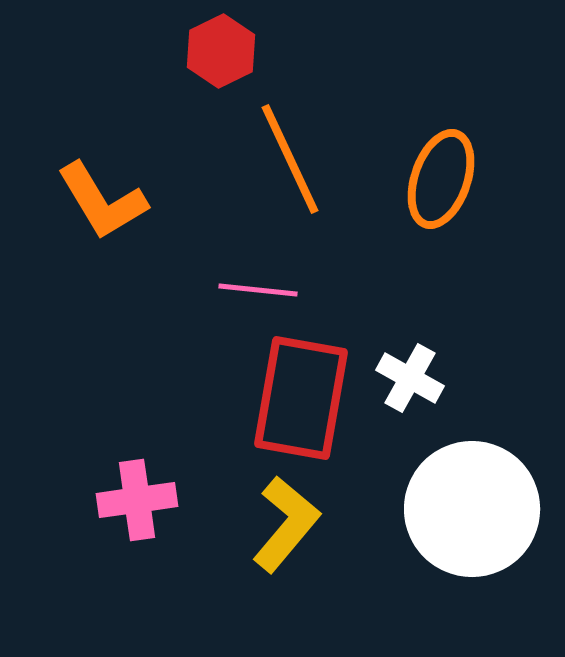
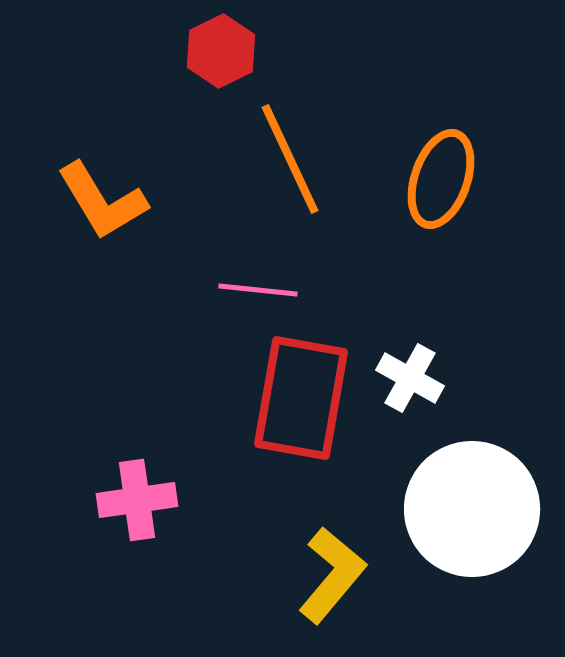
yellow L-shape: moved 46 px right, 51 px down
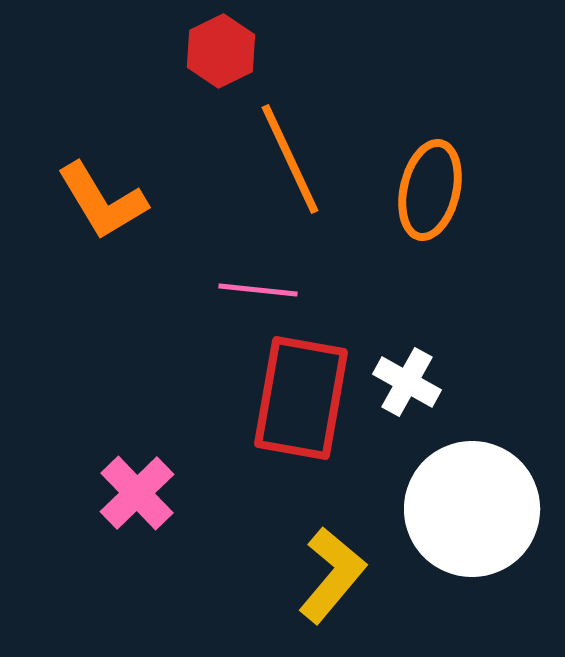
orange ellipse: moved 11 px left, 11 px down; rotated 6 degrees counterclockwise
white cross: moved 3 px left, 4 px down
pink cross: moved 7 px up; rotated 36 degrees counterclockwise
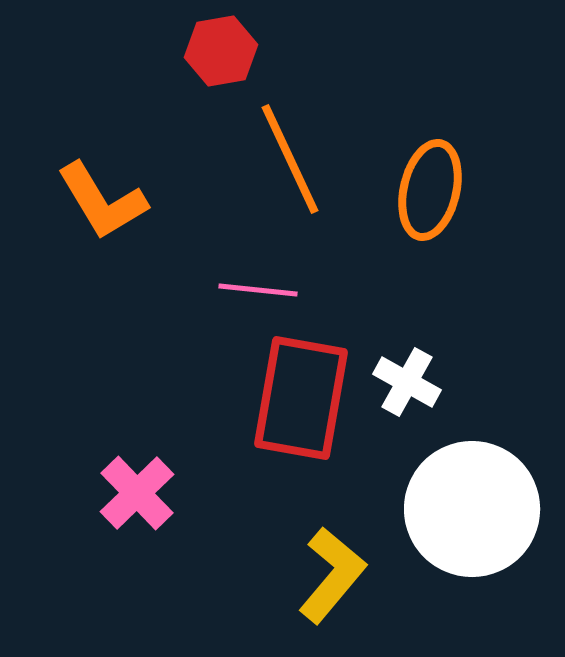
red hexagon: rotated 16 degrees clockwise
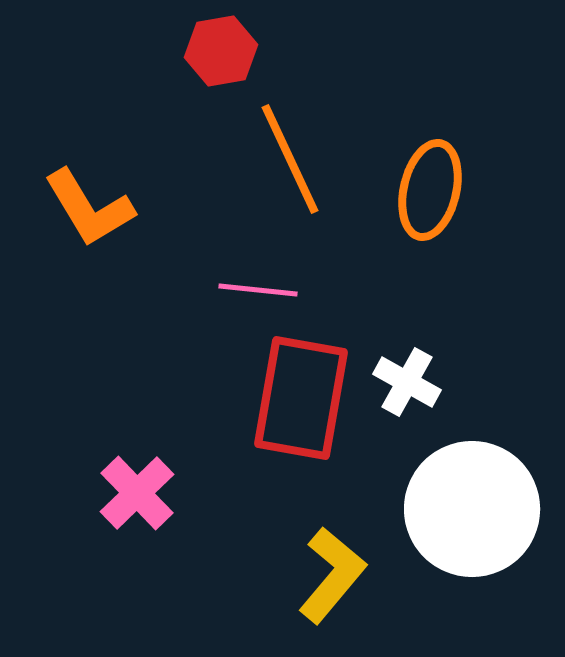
orange L-shape: moved 13 px left, 7 px down
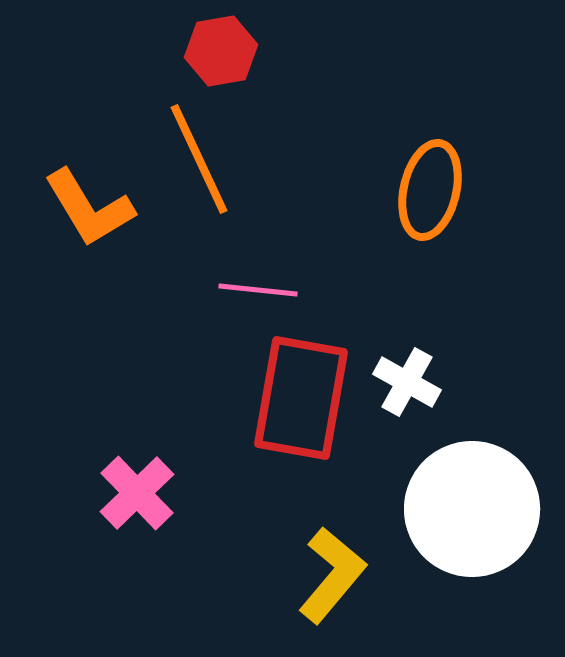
orange line: moved 91 px left
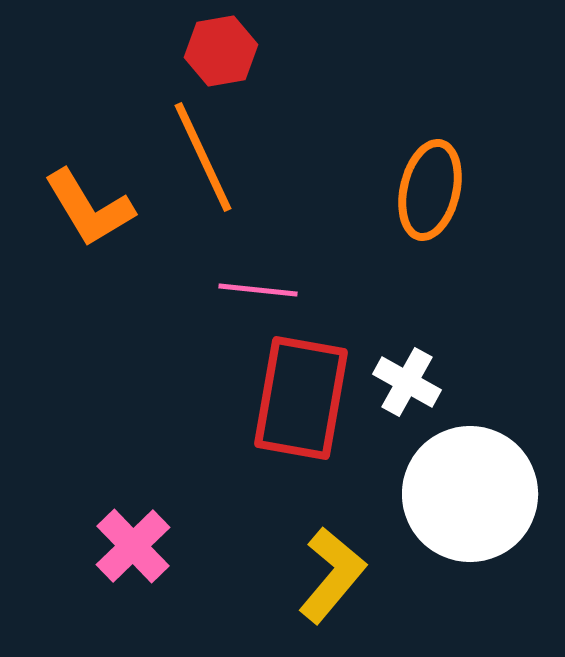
orange line: moved 4 px right, 2 px up
pink cross: moved 4 px left, 53 px down
white circle: moved 2 px left, 15 px up
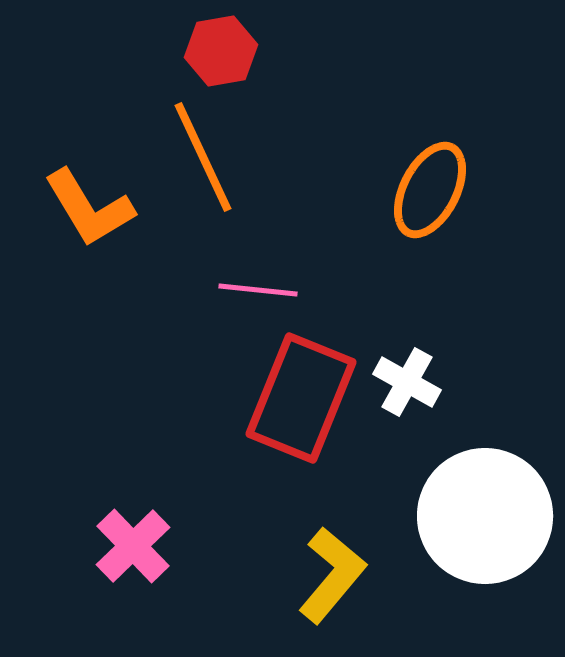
orange ellipse: rotated 14 degrees clockwise
red rectangle: rotated 12 degrees clockwise
white circle: moved 15 px right, 22 px down
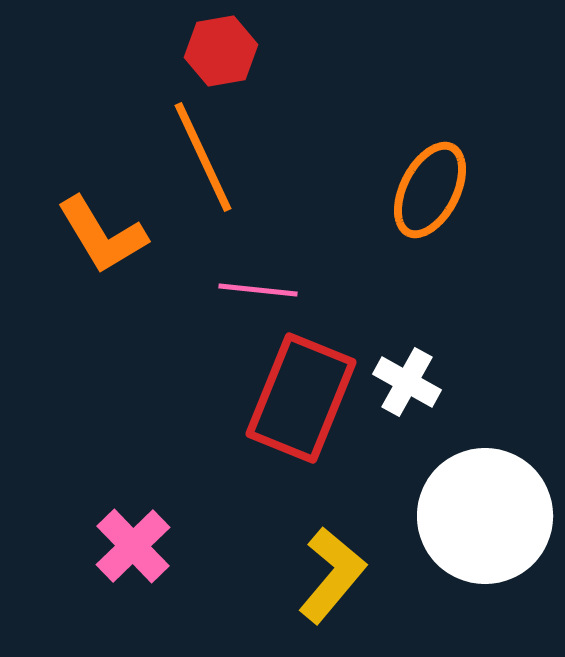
orange L-shape: moved 13 px right, 27 px down
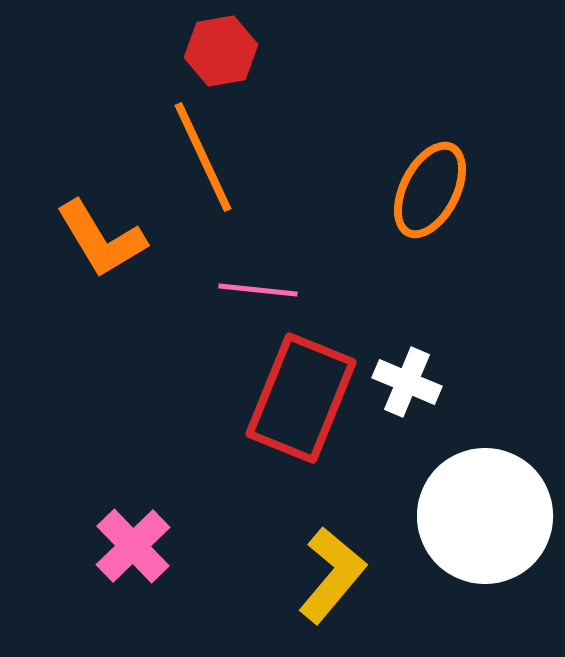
orange L-shape: moved 1 px left, 4 px down
white cross: rotated 6 degrees counterclockwise
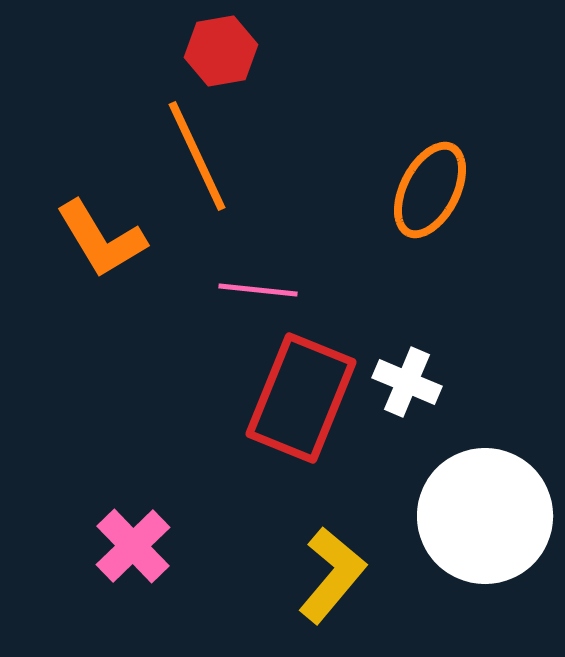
orange line: moved 6 px left, 1 px up
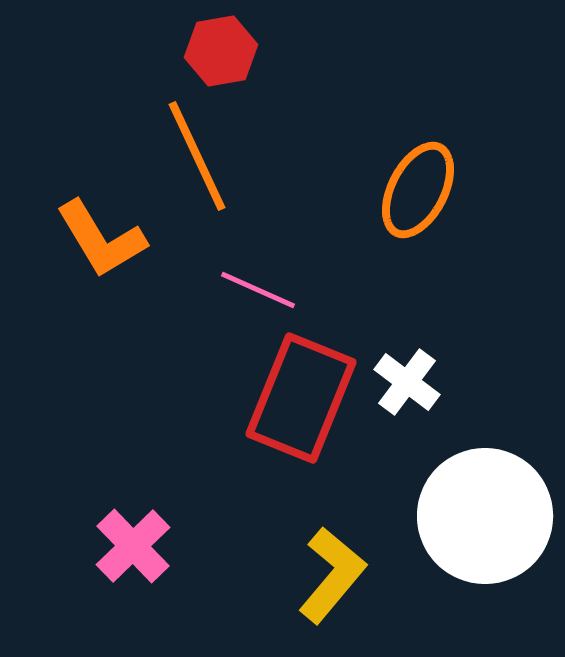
orange ellipse: moved 12 px left
pink line: rotated 18 degrees clockwise
white cross: rotated 14 degrees clockwise
